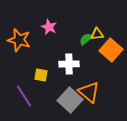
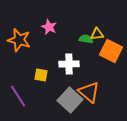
green semicircle: rotated 48 degrees clockwise
orange square: moved 1 px down; rotated 15 degrees counterclockwise
purple line: moved 6 px left
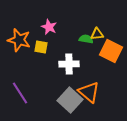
yellow square: moved 28 px up
purple line: moved 2 px right, 3 px up
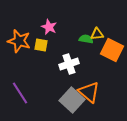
orange star: moved 1 px down
yellow square: moved 2 px up
orange square: moved 1 px right, 1 px up
white cross: rotated 18 degrees counterclockwise
gray square: moved 2 px right
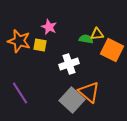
yellow square: moved 1 px left
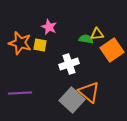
orange star: moved 1 px right, 2 px down
orange square: rotated 30 degrees clockwise
purple line: rotated 60 degrees counterclockwise
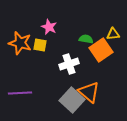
yellow triangle: moved 16 px right
orange square: moved 11 px left
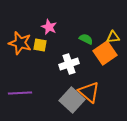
yellow triangle: moved 3 px down
green semicircle: rotated 16 degrees clockwise
orange square: moved 4 px right, 3 px down
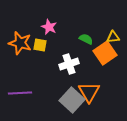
orange triangle: rotated 20 degrees clockwise
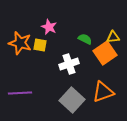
green semicircle: moved 1 px left
orange triangle: moved 14 px right; rotated 40 degrees clockwise
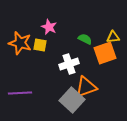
orange square: rotated 15 degrees clockwise
orange triangle: moved 17 px left, 5 px up
